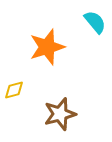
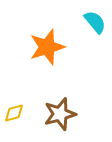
yellow diamond: moved 23 px down
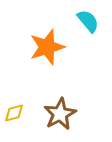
cyan semicircle: moved 7 px left, 1 px up
brown star: rotated 12 degrees counterclockwise
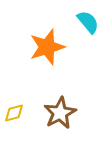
cyan semicircle: moved 1 px down
brown star: moved 1 px up
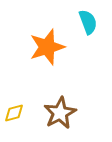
cyan semicircle: rotated 20 degrees clockwise
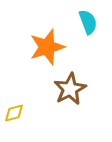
brown star: moved 10 px right, 24 px up
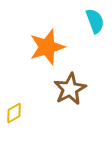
cyan semicircle: moved 7 px right, 1 px up
yellow diamond: rotated 15 degrees counterclockwise
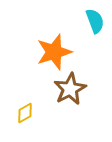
orange star: moved 7 px right, 5 px down
yellow diamond: moved 11 px right
